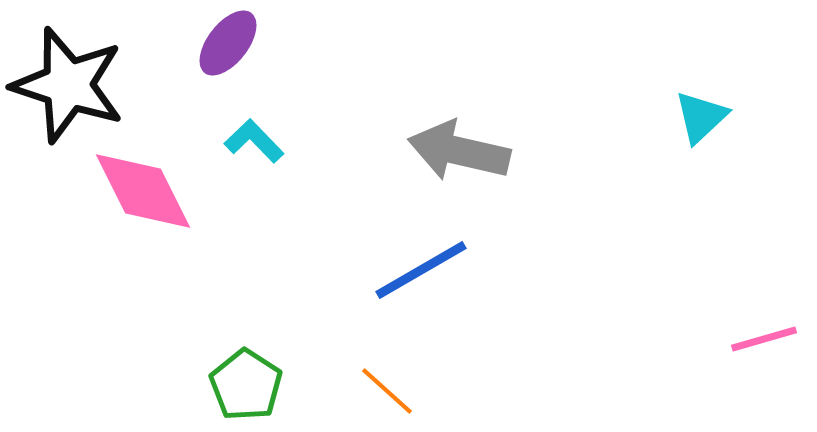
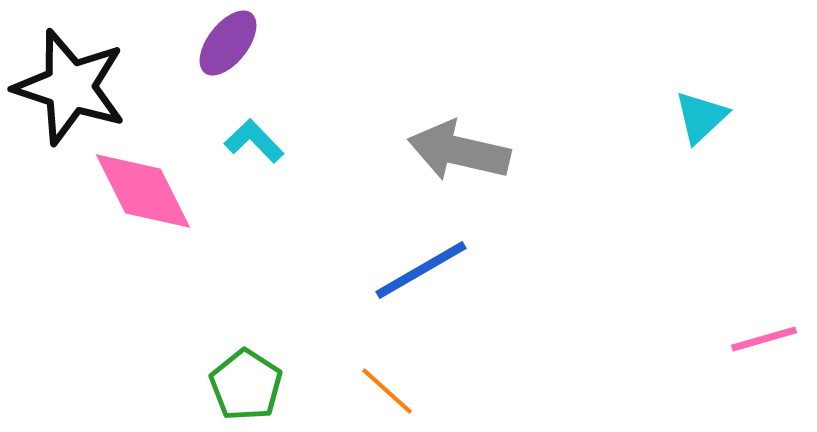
black star: moved 2 px right, 2 px down
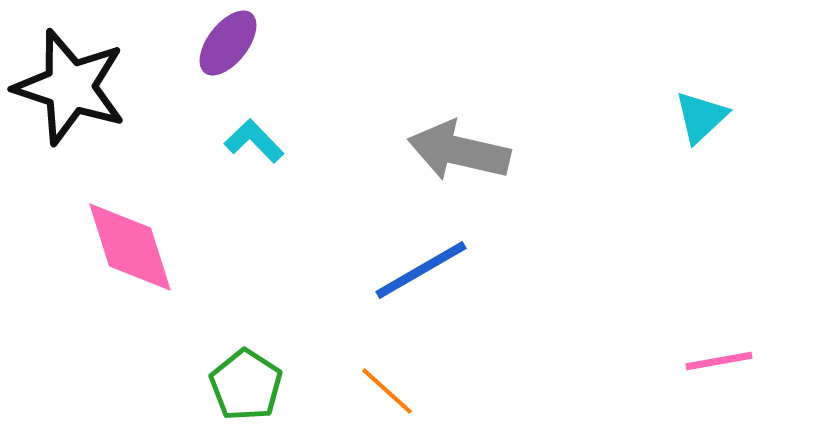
pink diamond: moved 13 px left, 56 px down; rotated 9 degrees clockwise
pink line: moved 45 px left, 22 px down; rotated 6 degrees clockwise
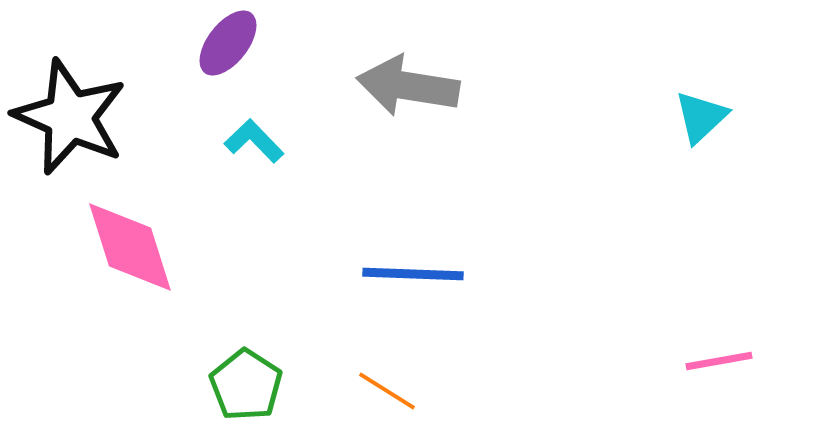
black star: moved 30 px down; rotated 6 degrees clockwise
gray arrow: moved 51 px left, 65 px up; rotated 4 degrees counterclockwise
blue line: moved 8 px left, 4 px down; rotated 32 degrees clockwise
orange line: rotated 10 degrees counterclockwise
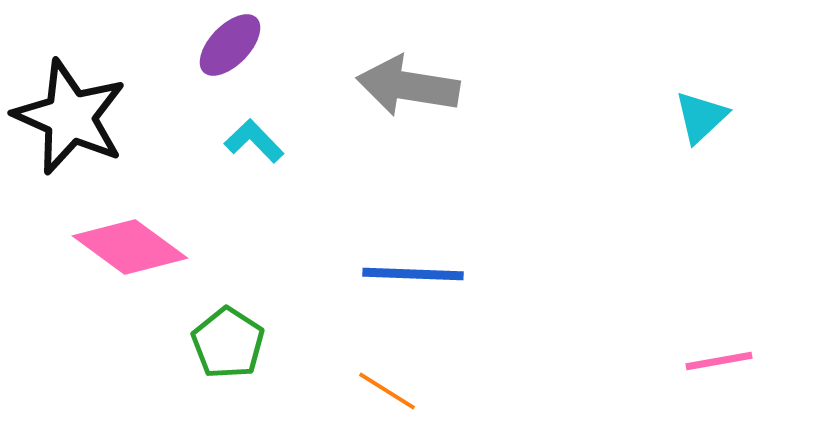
purple ellipse: moved 2 px right, 2 px down; rotated 6 degrees clockwise
pink diamond: rotated 36 degrees counterclockwise
green pentagon: moved 18 px left, 42 px up
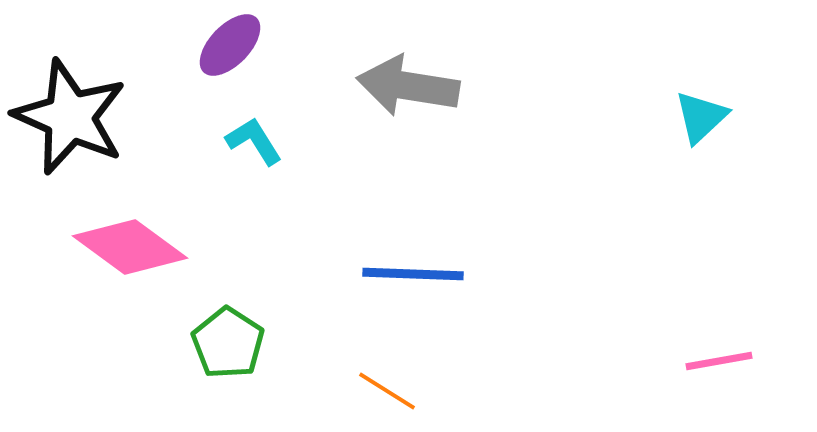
cyan L-shape: rotated 12 degrees clockwise
